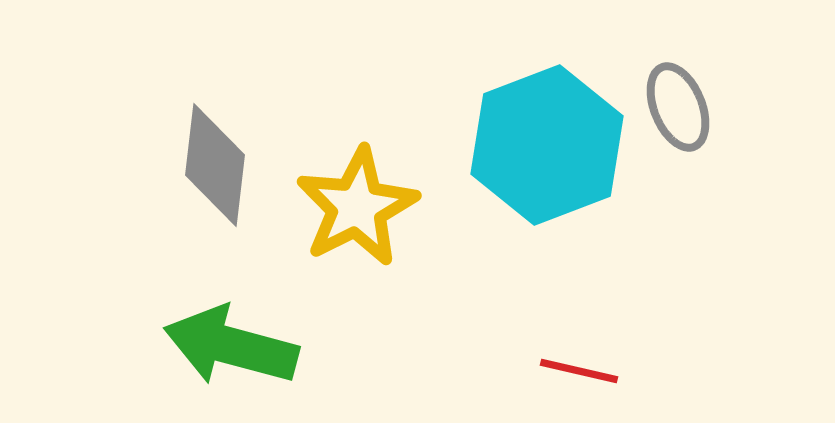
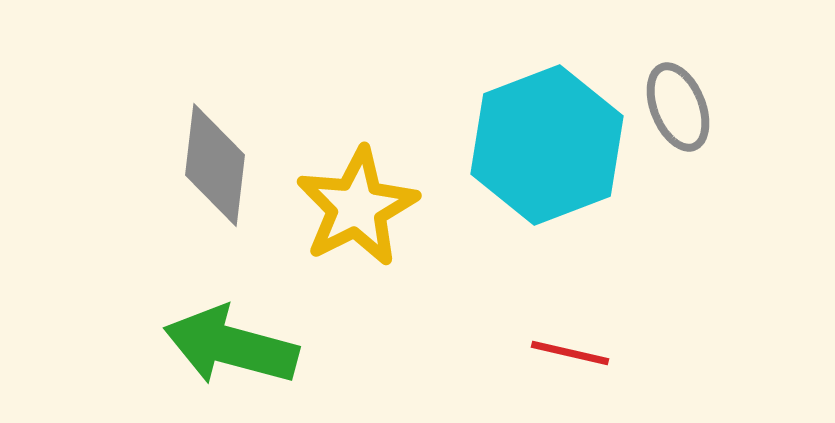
red line: moved 9 px left, 18 px up
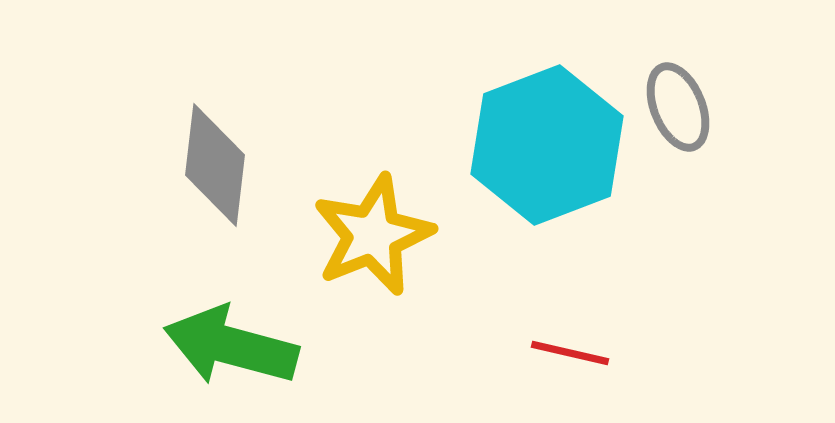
yellow star: moved 16 px right, 28 px down; rotated 5 degrees clockwise
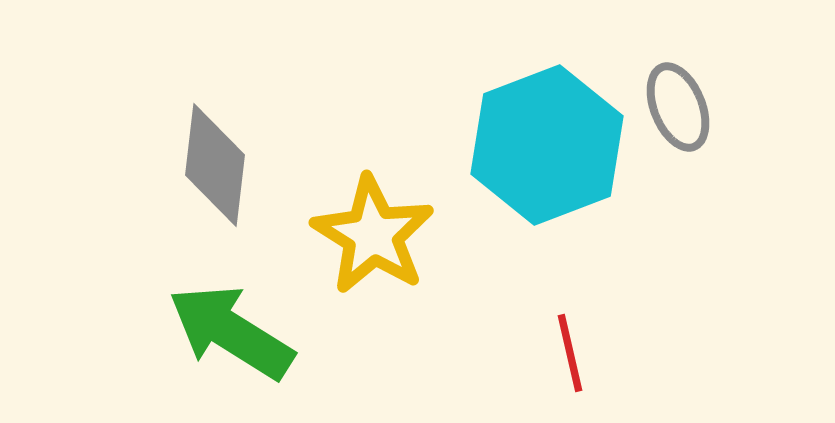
yellow star: rotated 18 degrees counterclockwise
green arrow: moved 14 px up; rotated 17 degrees clockwise
red line: rotated 64 degrees clockwise
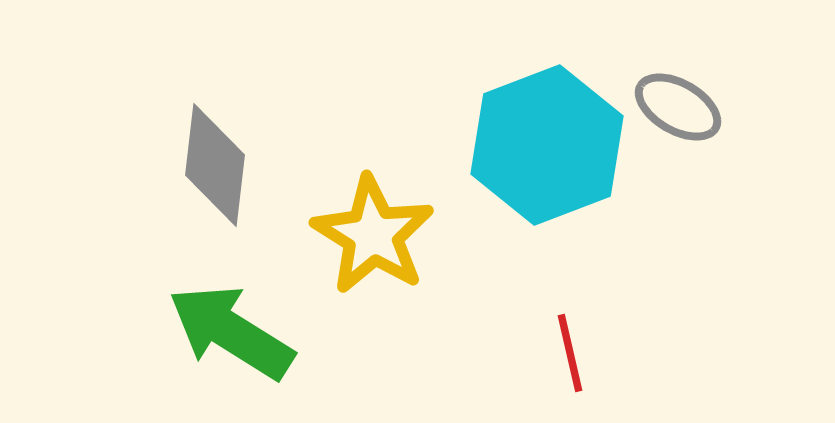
gray ellipse: rotated 38 degrees counterclockwise
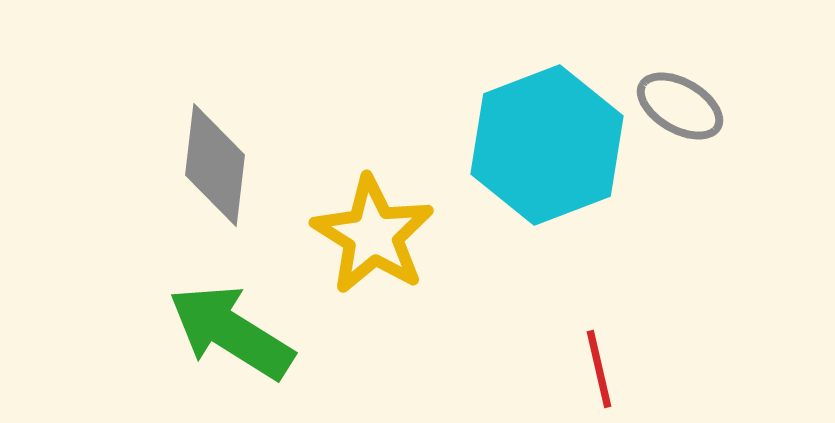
gray ellipse: moved 2 px right, 1 px up
red line: moved 29 px right, 16 px down
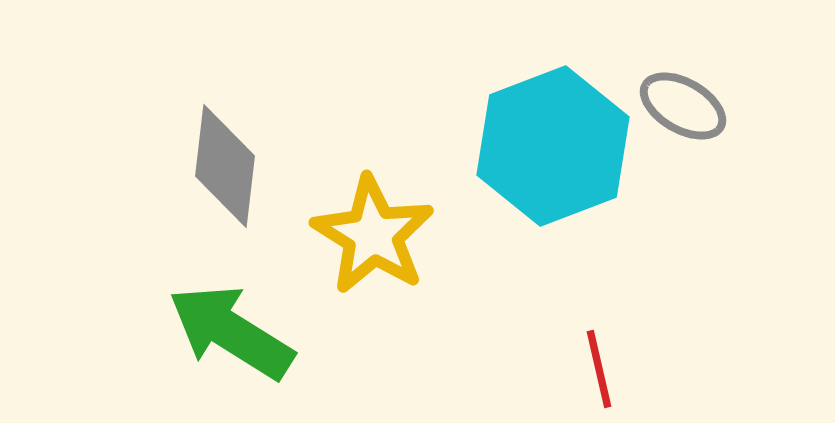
gray ellipse: moved 3 px right
cyan hexagon: moved 6 px right, 1 px down
gray diamond: moved 10 px right, 1 px down
